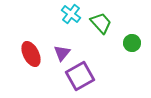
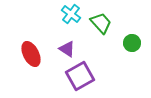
purple triangle: moved 5 px right, 4 px up; rotated 36 degrees counterclockwise
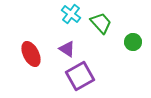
green circle: moved 1 px right, 1 px up
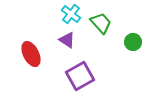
purple triangle: moved 9 px up
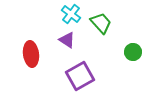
green circle: moved 10 px down
red ellipse: rotated 20 degrees clockwise
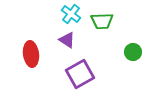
green trapezoid: moved 1 px right, 2 px up; rotated 130 degrees clockwise
purple square: moved 2 px up
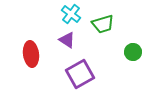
green trapezoid: moved 1 px right, 3 px down; rotated 15 degrees counterclockwise
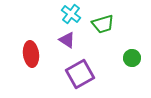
green circle: moved 1 px left, 6 px down
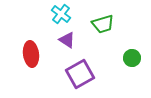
cyan cross: moved 10 px left
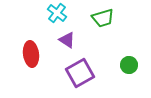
cyan cross: moved 4 px left, 1 px up
green trapezoid: moved 6 px up
green circle: moved 3 px left, 7 px down
purple square: moved 1 px up
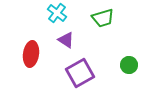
purple triangle: moved 1 px left
red ellipse: rotated 15 degrees clockwise
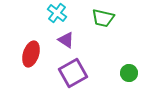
green trapezoid: rotated 30 degrees clockwise
red ellipse: rotated 10 degrees clockwise
green circle: moved 8 px down
purple square: moved 7 px left
